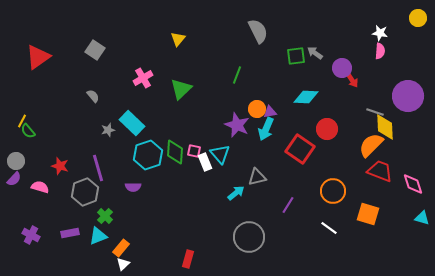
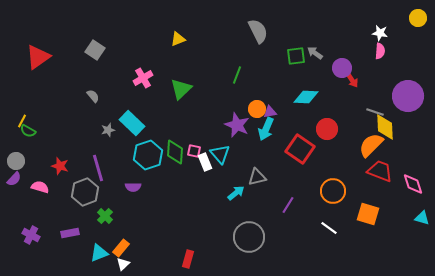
yellow triangle at (178, 39): rotated 28 degrees clockwise
green semicircle at (28, 131): rotated 21 degrees counterclockwise
cyan triangle at (98, 236): moved 1 px right, 17 px down
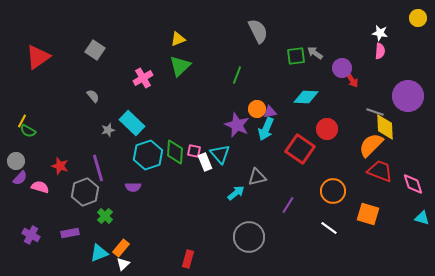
green triangle at (181, 89): moved 1 px left, 23 px up
purple semicircle at (14, 179): moved 6 px right, 1 px up
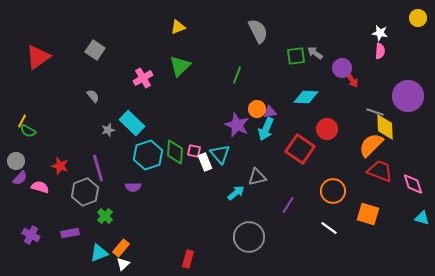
yellow triangle at (178, 39): moved 12 px up
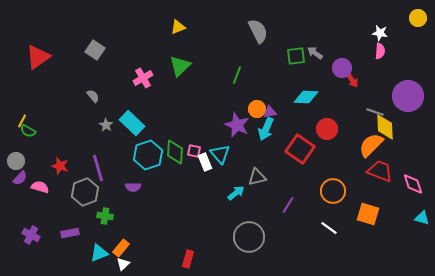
gray star at (108, 130): moved 2 px left, 5 px up; rotated 24 degrees counterclockwise
green cross at (105, 216): rotated 35 degrees counterclockwise
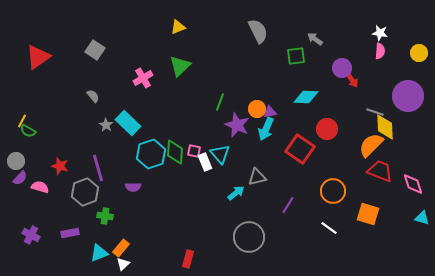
yellow circle at (418, 18): moved 1 px right, 35 px down
gray arrow at (315, 53): moved 14 px up
green line at (237, 75): moved 17 px left, 27 px down
cyan rectangle at (132, 123): moved 4 px left
cyan hexagon at (148, 155): moved 3 px right, 1 px up
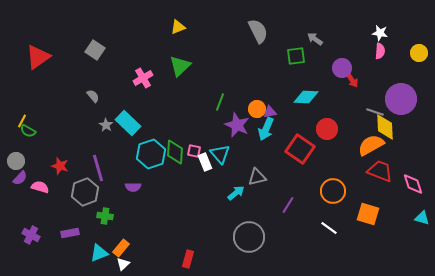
purple circle at (408, 96): moved 7 px left, 3 px down
orange semicircle at (371, 145): rotated 16 degrees clockwise
